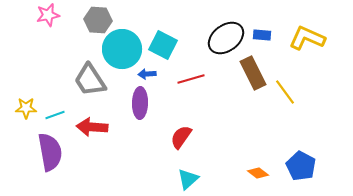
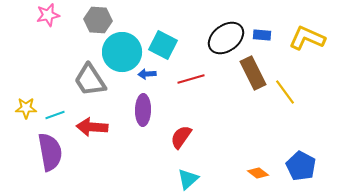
cyan circle: moved 3 px down
purple ellipse: moved 3 px right, 7 px down
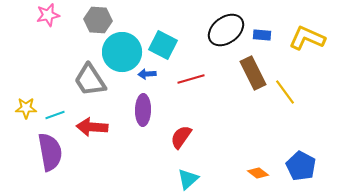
black ellipse: moved 8 px up
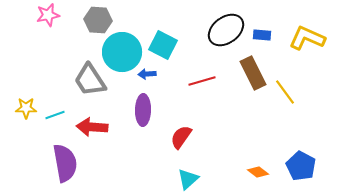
red line: moved 11 px right, 2 px down
purple semicircle: moved 15 px right, 11 px down
orange diamond: moved 1 px up
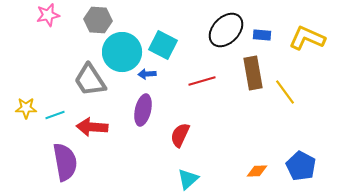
black ellipse: rotated 9 degrees counterclockwise
brown rectangle: rotated 16 degrees clockwise
purple ellipse: rotated 12 degrees clockwise
red semicircle: moved 1 px left, 2 px up; rotated 10 degrees counterclockwise
purple semicircle: moved 1 px up
orange diamond: moved 1 px left, 1 px up; rotated 40 degrees counterclockwise
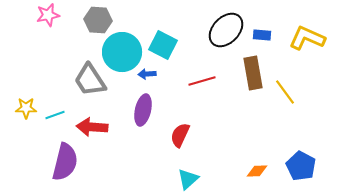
purple semicircle: rotated 24 degrees clockwise
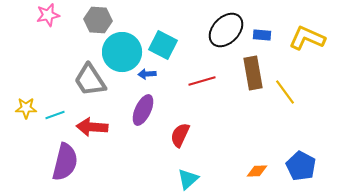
purple ellipse: rotated 12 degrees clockwise
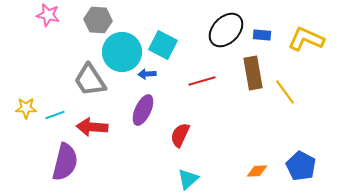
pink star: rotated 25 degrees clockwise
yellow L-shape: moved 1 px left, 1 px down
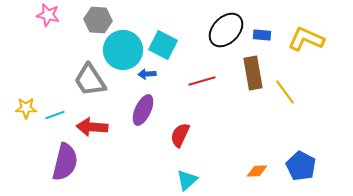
cyan circle: moved 1 px right, 2 px up
cyan triangle: moved 1 px left, 1 px down
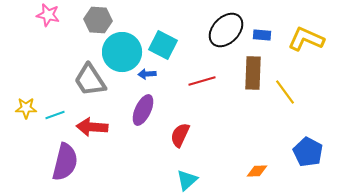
cyan circle: moved 1 px left, 2 px down
brown rectangle: rotated 12 degrees clockwise
blue pentagon: moved 7 px right, 14 px up
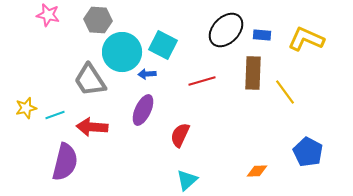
yellow star: rotated 15 degrees counterclockwise
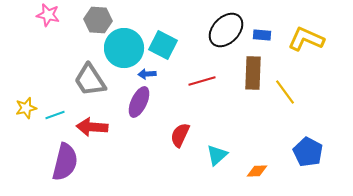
cyan circle: moved 2 px right, 4 px up
purple ellipse: moved 4 px left, 8 px up
cyan triangle: moved 30 px right, 25 px up
